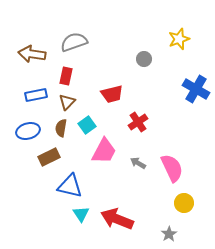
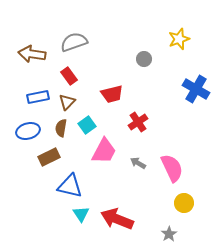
red rectangle: moved 3 px right; rotated 48 degrees counterclockwise
blue rectangle: moved 2 px right, 2 px down
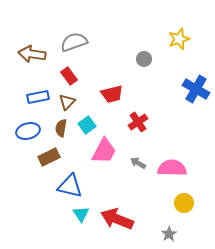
pink semicircle: rotated 64 degrees counterclockwise
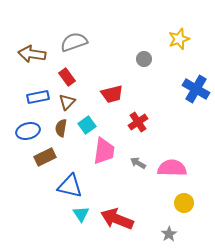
red rectangle: moved 2 px left, 1 px down
pink trapezoid: rotated 20 degrees counterclockwise
brown rectangle: moved 4 px left
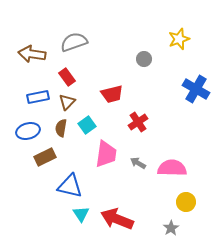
pink trapezoid: moved 2 px right, 3 px down
yellow circle: moved 2 px right, 1 px up
gray star: moved 2 px right, 6 px up
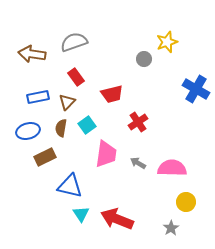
yellow star: moved 12 px left, 3 px down
red rectangle: moved 9 px right
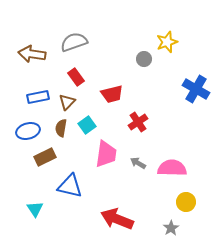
cyan triangle: moved 46 px left, 5 px up
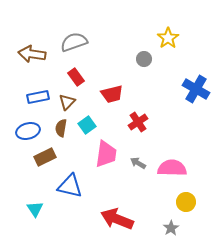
yellow star: moved 1 px right, 4 px up; rotated 15 degrees counterclockwise
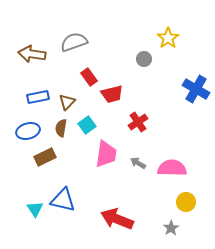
red rectangle: moved 13 px right
blue triangle: moved 7 px left, 14 px down
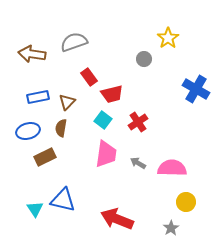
cyan square: moved 16 px right, 5 px up; rotated 18 degrees counterclockwise
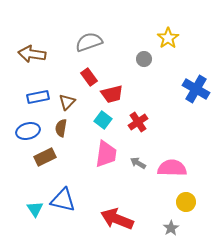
gray semicircle: moved 15 px right
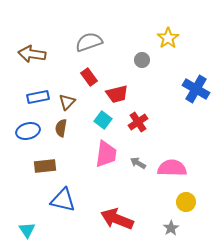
gray circle: moved 2 px left, 1 px down
red trapezoid: moved 5 px right
brown rectangle: moved 9 px down; rotated 20 degrees clockwise
cyan triangle: moved 8 px left, 21 px down
